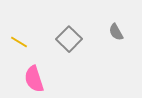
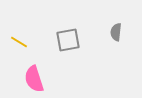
gray semicircle: rotated 36 degrees clockwise
gray square: moved 1 px left, 1 px down; rotated 35 degrees clockwise
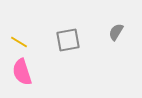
gray semicircle: rotated 24 degrees clockwise
pink semicircle: moved 12 px left, 7 px up
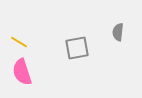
gray semicircle: moved 2 px right; rotated 24 degrees counterclockwise
gray square: moved 9 px right, 8 px down
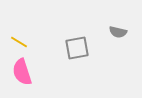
gray semicircle: rotated 84 degrees counterclockwise
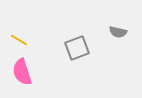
yellow line: moved 2 px up
gray square: rotated 10 degrees counterclockwise
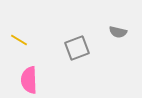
pink semicircle: moved 7 px right, 8 px down; rotated 16 degrees clockwise
